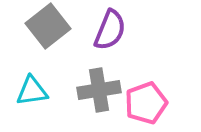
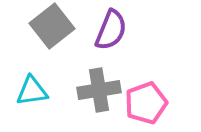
gray square: moved 4 px right
purple semicircle: moved 1 px right
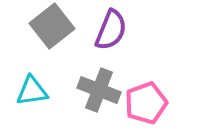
gray cross: rotated 30 degrees clockwise
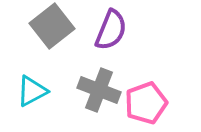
cyan triangle: rotated 20 degrees counterclockwise
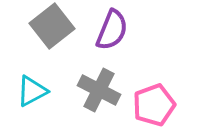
purple semicircle: moved 1 px right
gray cross: rotated 6 degrees clockwise
pink pentagon: moved 8 px right, 2 px down
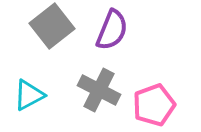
cyan triangle: moved 3 px left, 4 px down
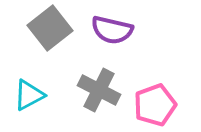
gray square: moved 2 px left, 2 px down
purple semicircle: rotated 81 degrees clockwise
pink pentagon: moved 1 px right
